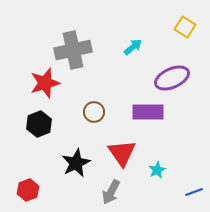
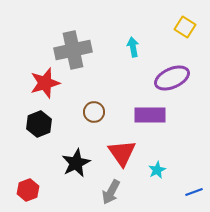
cyan arrow: rotated 60 degrees counterclockwise
purple rectangle: moved 2 px right, 3 px down
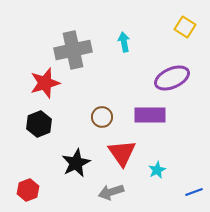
cyan arrow: moved 9 px left, 5 px up
brown circle: moved 8 px right, 5 px down
gray arrow: rotated 45 degrees clockwise
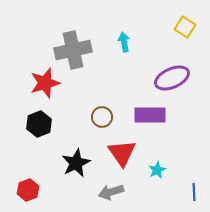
blue line: rotated 72 degrees counterclockwise
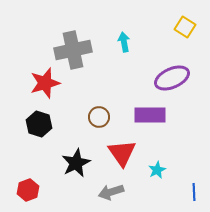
brown circle: moved 3 px left
black hexagon: rotated 20 degrees counterclockwise
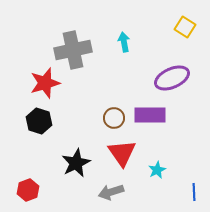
brown circle: moved 15 px right, 1 px down
black hexagon: moved 3 px up
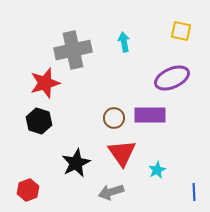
yellow square: moved 4 px left, 4 px down; rotated 20 degrees counterclockwise
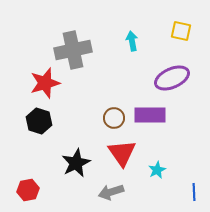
cyan arrow: moved 8 px right, 1 px up
red hexagon: rotated 10 degrees clockwise
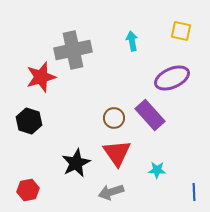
red star: moved 4 px left, 6 px up
purple rectangle: rotated 48 degrees clockwise
black hexagon: moved 10 px left
red triangle: moved 5 px left
cyan star: rotated 30 degrees clockwise
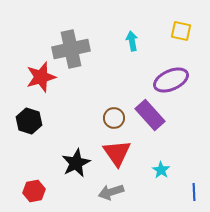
gray cross: moved 2 px left, 1 px up
purple ellipse: moved 1 px left, 2 px down
cyan star: moved 4 px right; rotated 30 degrees clockwise
red hexagon: moved 6 px right, 1 px down
